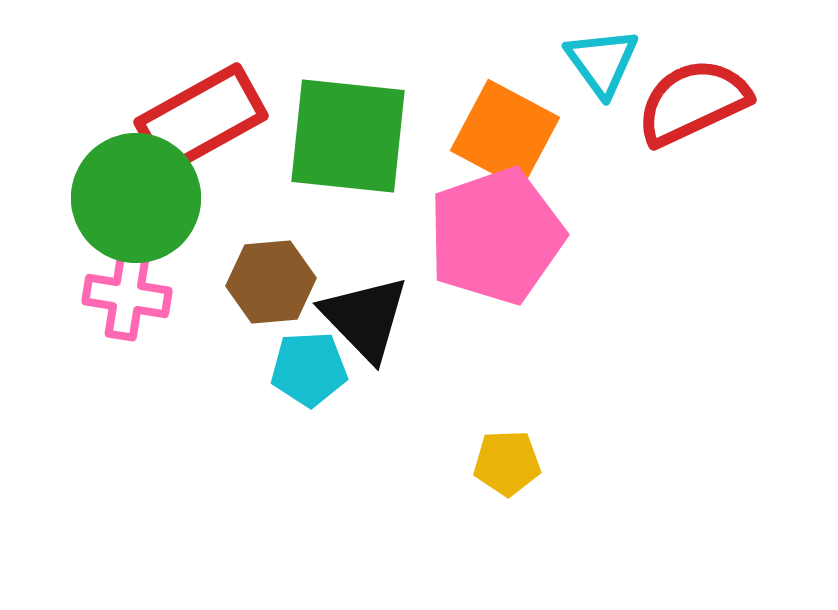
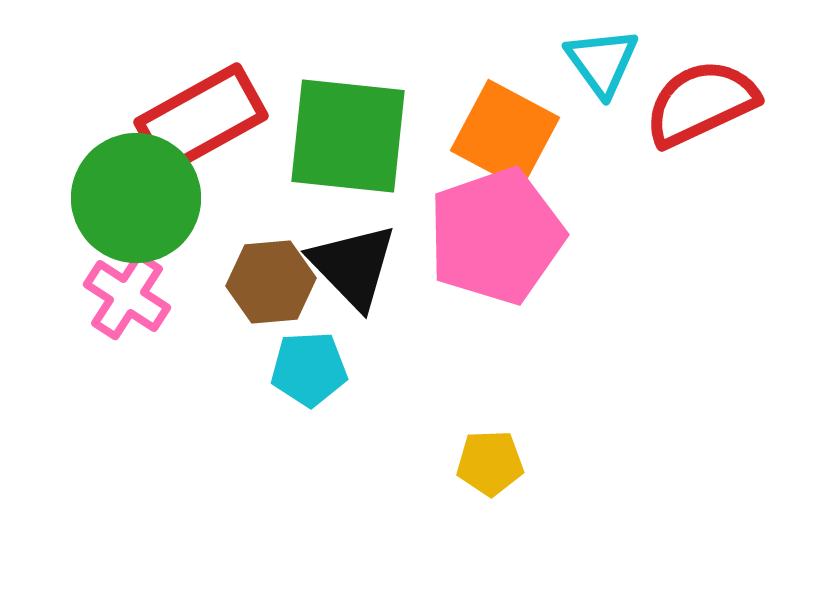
red semicircle: moved 8 px right, 1 px down
pink cross: rotated 24 degrees clockwise
black triangle: moved 12 px left, 52 px up
yellow pentagon: moved 17 px left
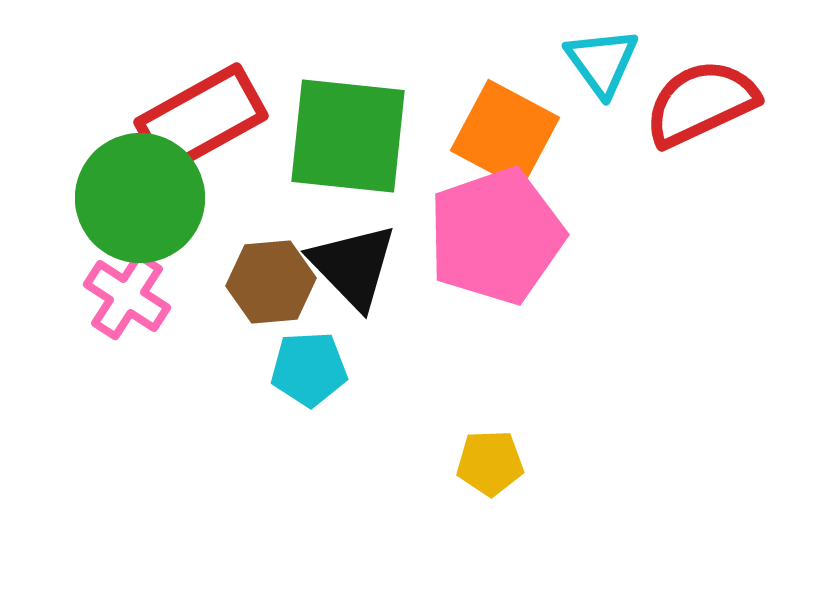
green circle: moved 4 px right
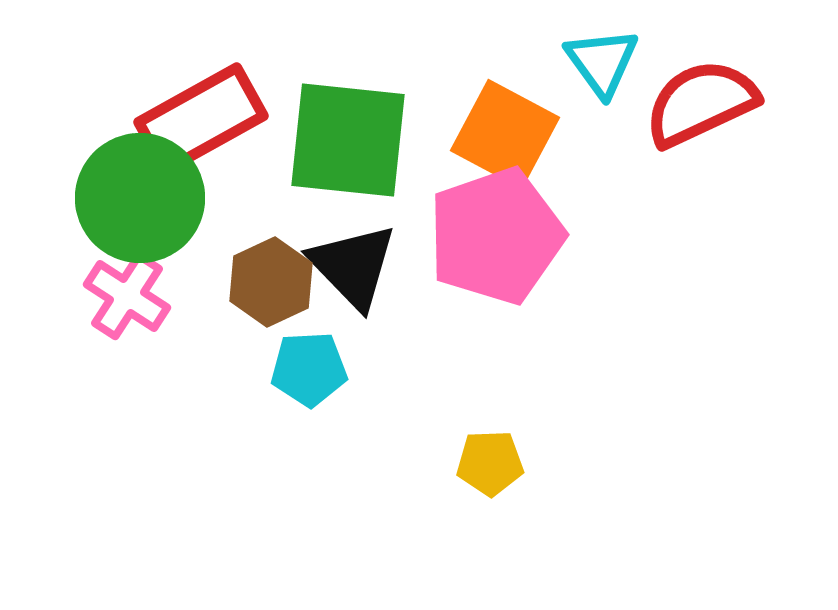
green square: moved 4 px down
brown hexagon: rotated 20 degrees counterclockwise
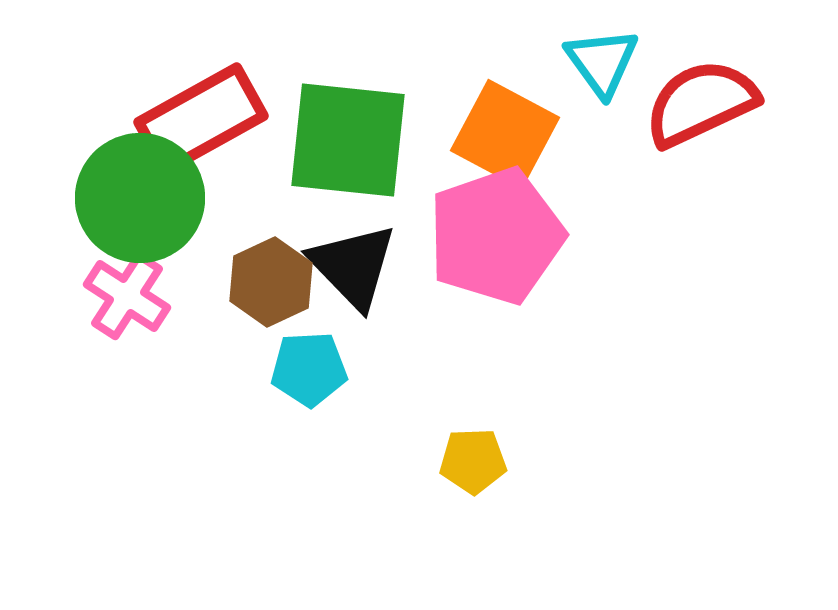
yellow pentagon: moved 17 px left, 2 px up
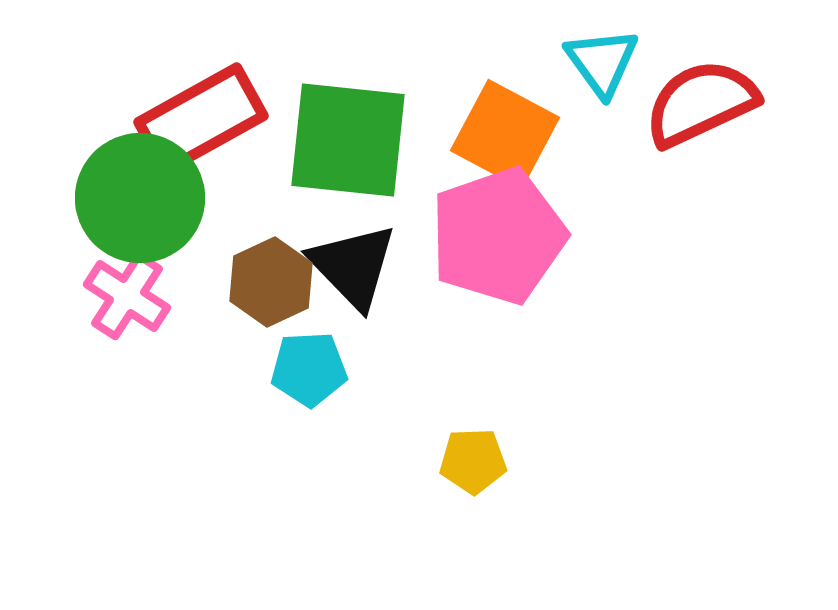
pink pentagon: moved 2 px right
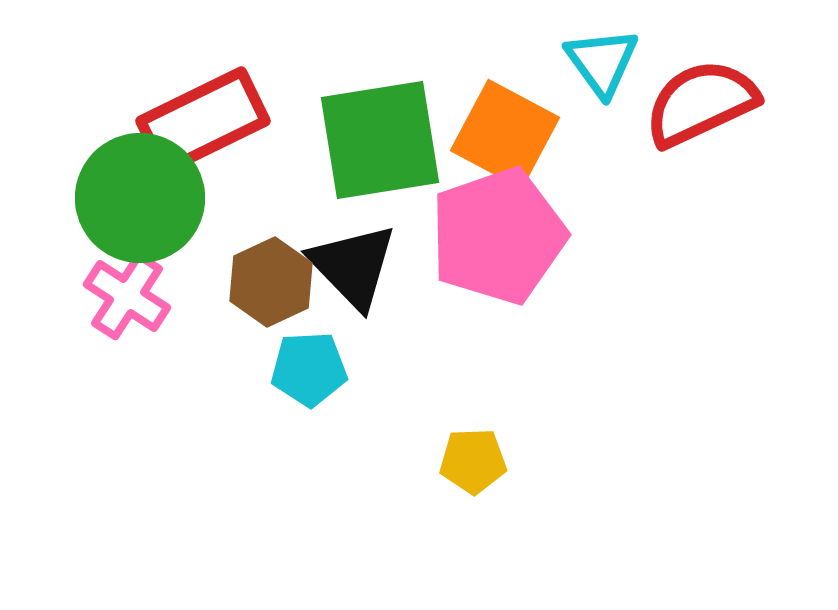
red rectangle: moved 2 px right, 2 px down; rotated 3 degrees clockwise
green square: moved 32 px right; rotated 15 degrees counterclockwise
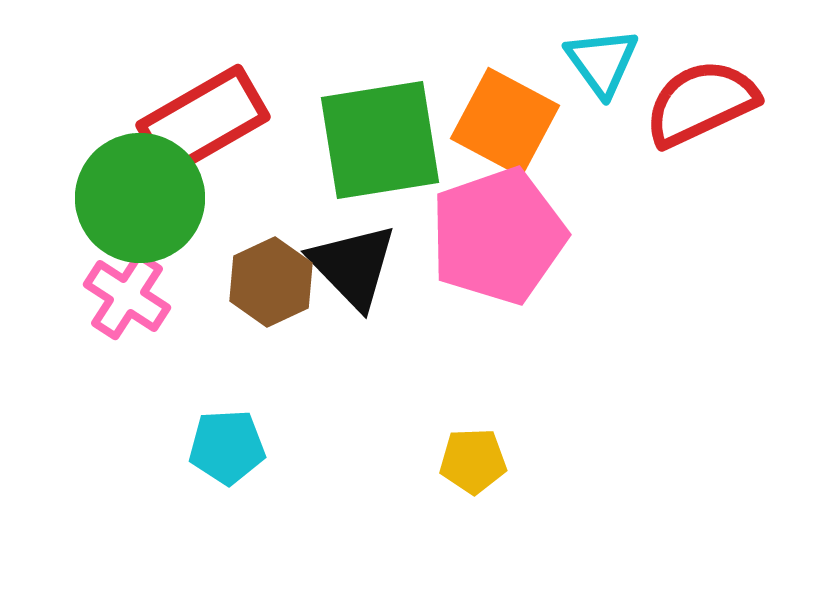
red rectangle: rotated 4 degrees counterclockwise
orange square: moved 12 px up
cyan pentagon: moved 82 px left, 78 px down
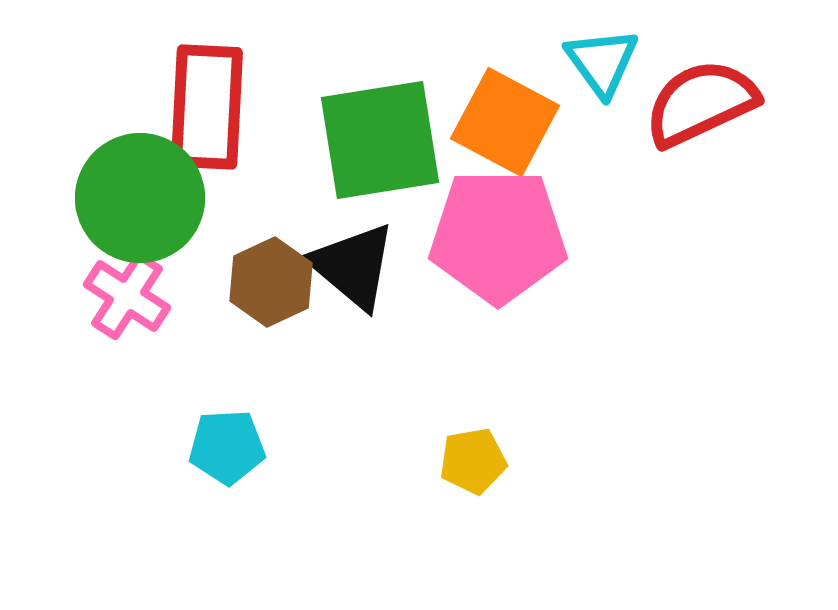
red rectangle: moved 4 px right, 14 px up; rotated 57 degrees counterclockwise
pink pentagon: rotated 19 degrees clockwise
black triangle: rotated 6 degrees counterclockwise
yellow pentagon: rotated 8 degrees counterclockwise
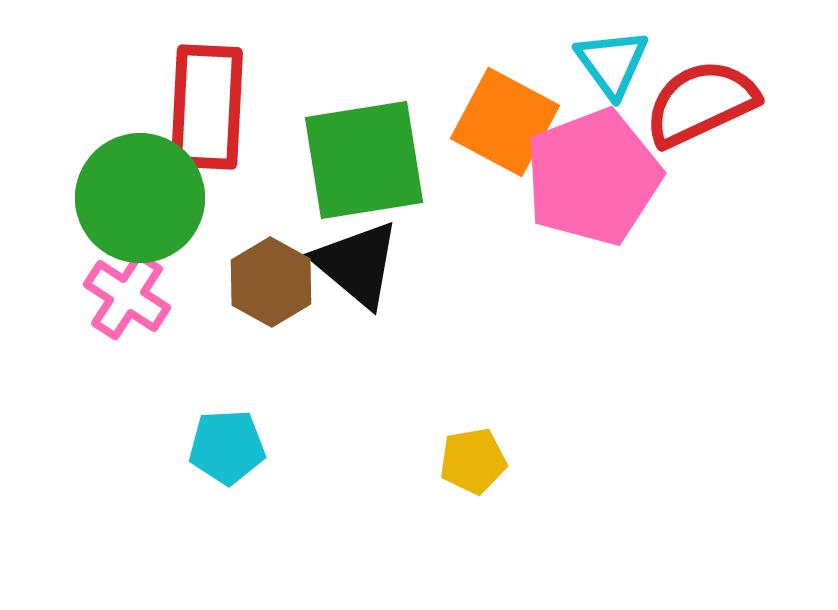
cyan triangle: moved 10 px right, 1 px down
green square: moved 16 px left, 20 px down
pink pentagon: moved 95 px right, 59 px up; rotated 21 degrees counterclockwise
black triangle: moved 4 px right, 2 px up
brown hexagon: rotated 6 degrees counterclockwise
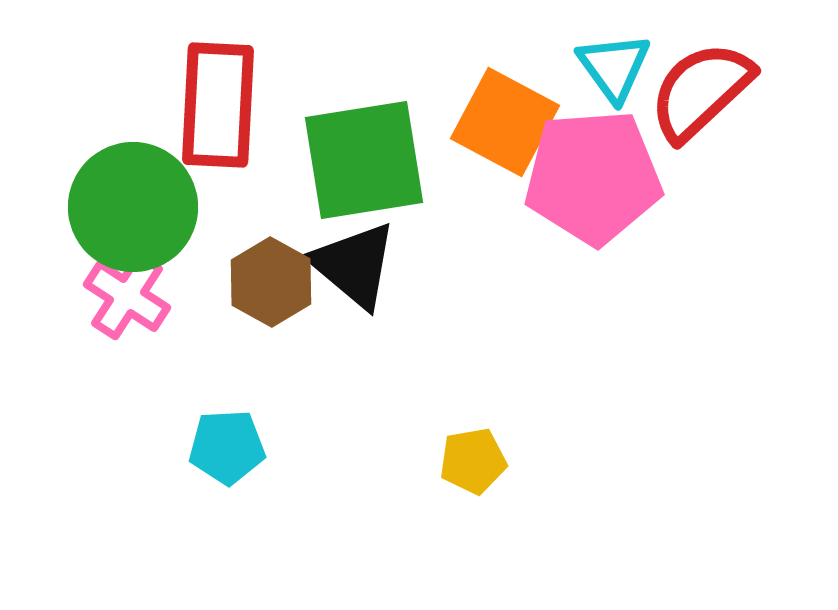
cyan triangle: moved 2 px right, 4 px down
red semicircle: moved 12 px up; rotated 18 degrees counterclockwise
red rectangle: moved 11 px right, 2 px up
pink pentagon: rotated 17 degrees clockwise
green circle: moved 7 px left, 9 px down
black triangle: moved 3 px left, 1 px down
